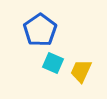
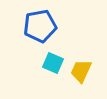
blue pentagon: moved 4 px up; rotated 24 degrees clockwise
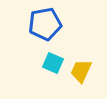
blue pentagon: moved 5 px right, 2 px up
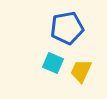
blue pentagon: moved 22 px right, 4 px down
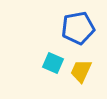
blue pentagon: moved 11 px right
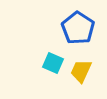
blue pentagon: rotated 28 degrees counterclockwise
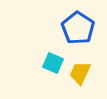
yellow trapezoid: moved 1 px left, 2 px down
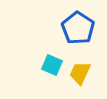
cyan square: moved 1 px left, 2 px down
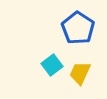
cyan square: rotated 30 degrees clockwise
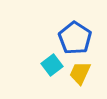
blue pentagon: moved 3 px left, 10 px down
